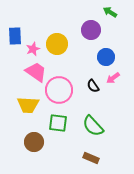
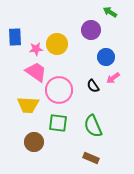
blue rectangle: moved 1 px down
pink star: moved 3 px right; rotated 16 degrees clockwise
green semicircle: rotated 20 degrees clockwise
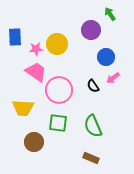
green arrow: moved 2 px down; rotated 24 degrees clockwise
yellow trapezoid: moved 5 px left, 3 px down
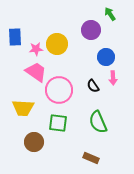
pink arrow: rotated 56 degrees counterclockwise
green semicircle: moved 5 px right, 4 px up
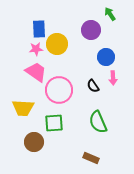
blue rectangle: moved 24 px right, 8 px up
green square: moved 4 px left; rotated 12 degrees counterclockwise
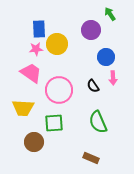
pink trapezoid: moved 5 px left, 1 px down
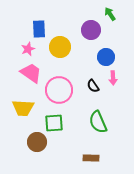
yellow circle: moved 3 px right, 3 px down
pink star: moved 8 px left; rotated 16 degrees counterclockwise
brown circle: moved 3 px right
brown rectangle: rotated 21 degrees counterclockwise
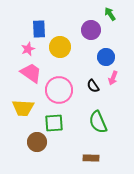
pink arrow: rotated 24 degrees clockwise
